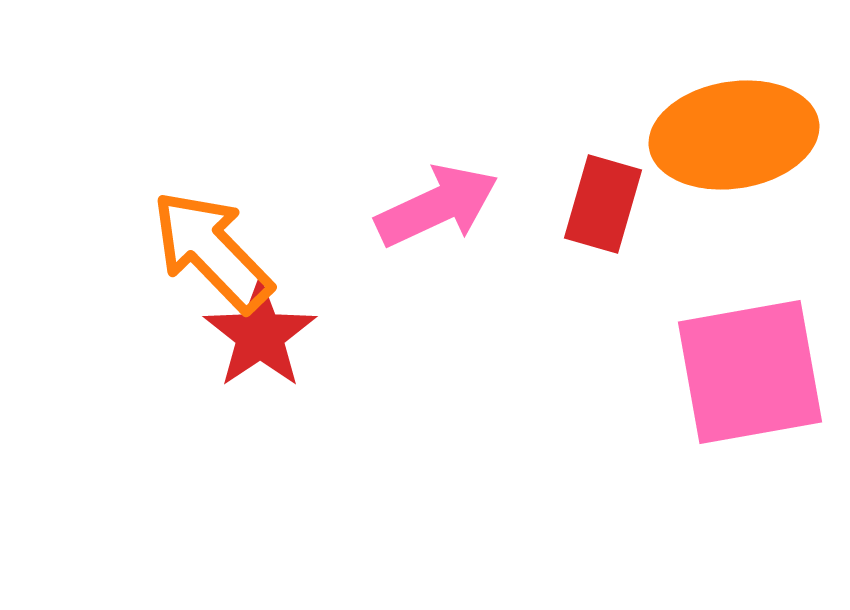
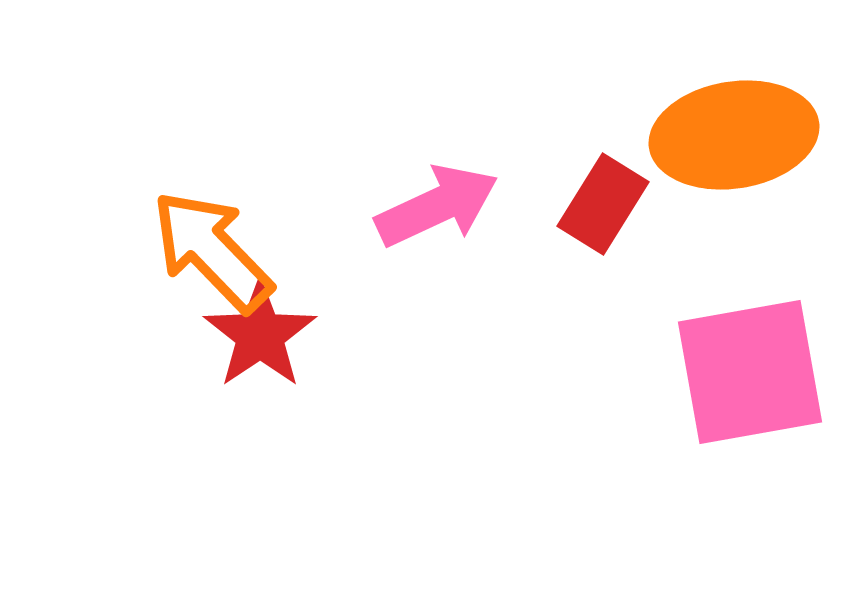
red rectangle: rotated 16 degrees clockwise
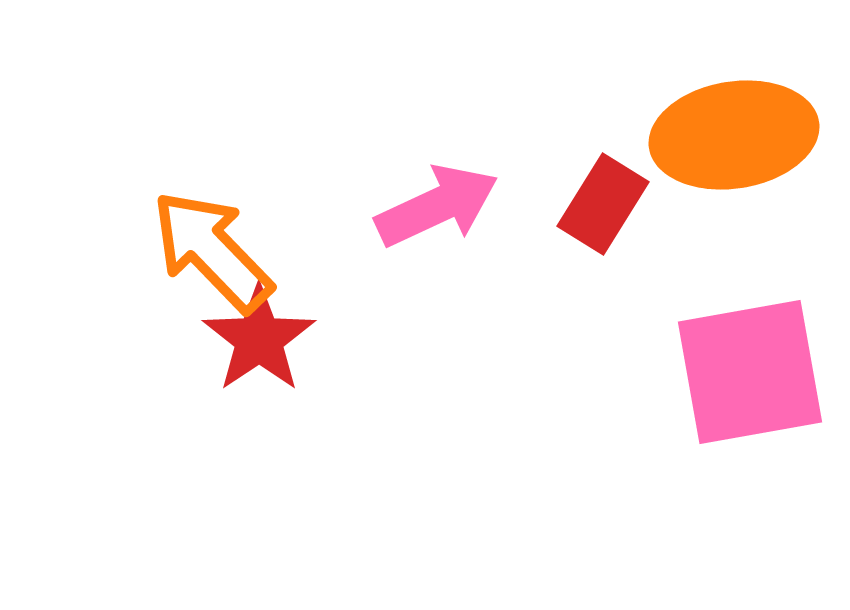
red star: moved 1 px left, 4 px down
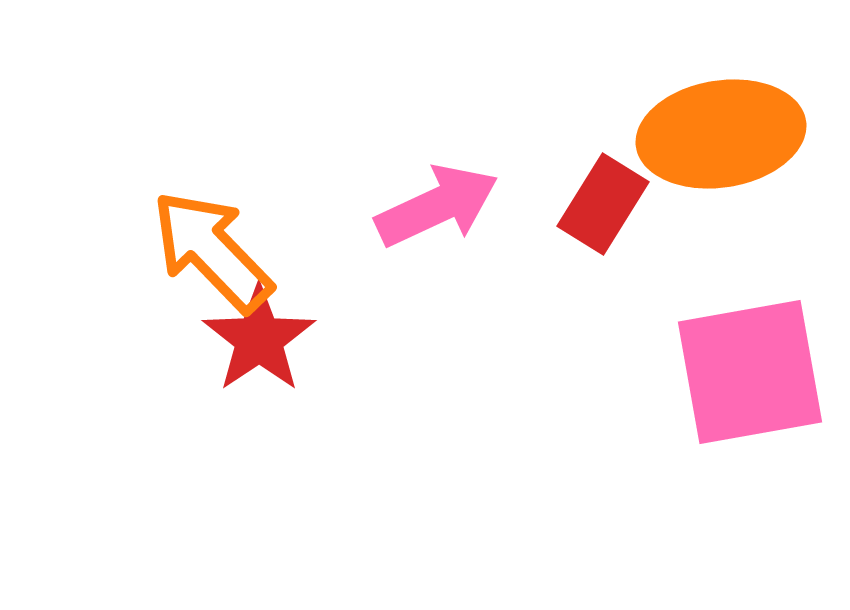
orange ellipse: moved 13 px left, 1 px up
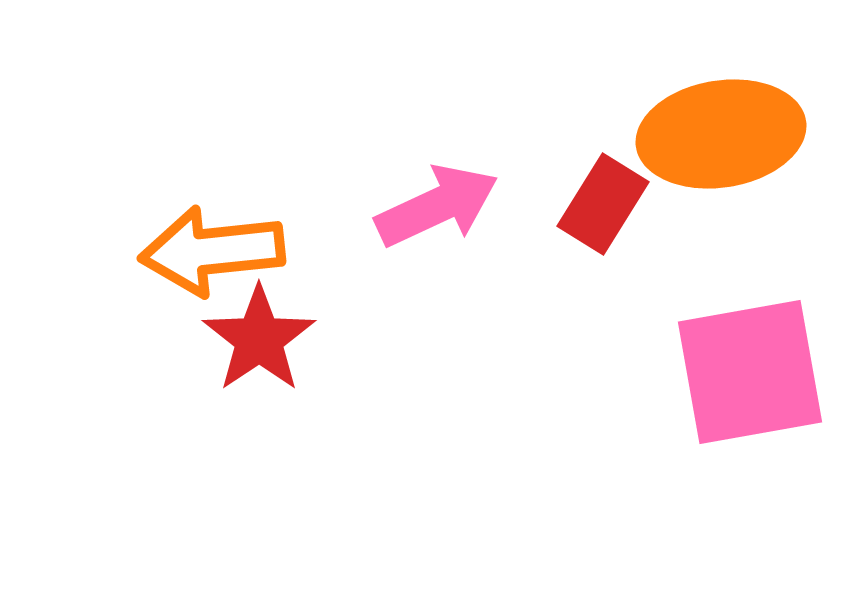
orange arrow: rotated 52 degrees counterclockwise
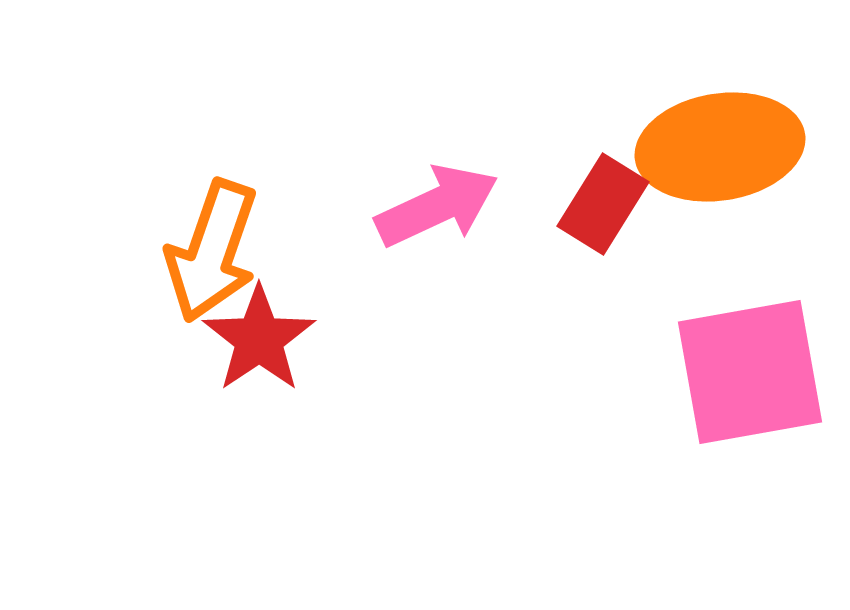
orange ellipse: moved 1 px left, 13 px down
orange arrow: rotated 65 degrees counterclockwise
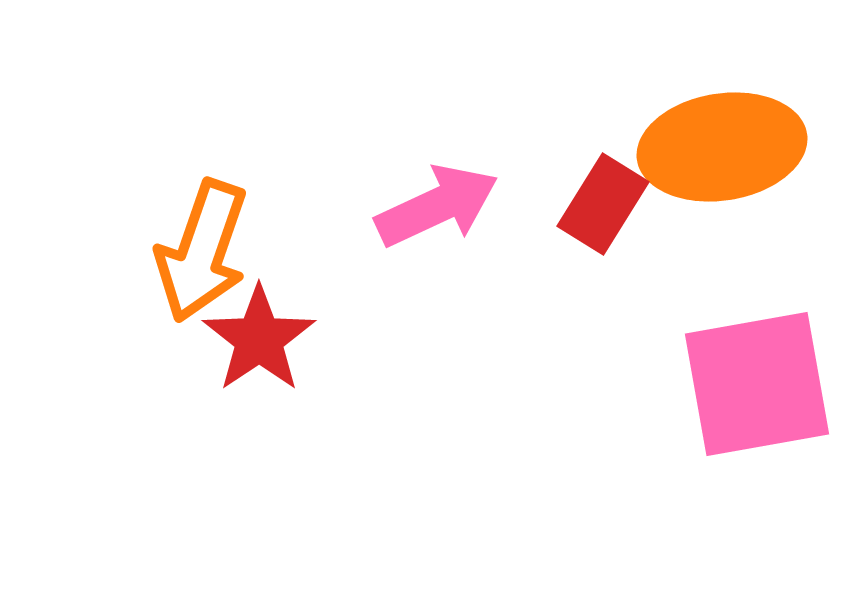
orange ellipse: moved 2 px right
orange arrow: moved 10 px left
pink square: moved 7 px right, 12 px down
